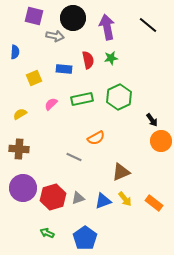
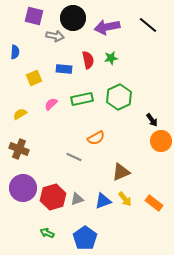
purple arrow: rotated 90 degrees counterclockwise
brown cross: rotated 18 degrees clockwise
gray triangle: moved 1 px left, 1 px down
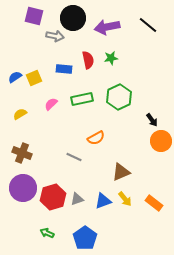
blue semicircle: moved 25 px down; rotated 128 degrees counterclockwise
brown cross: moved 3 px right, 4 px down
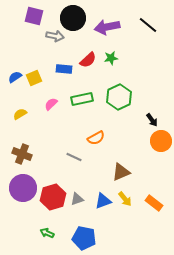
red semicircle: rotated 60 degrees clockwise
brown cross: moved 1 px down
blue pentagon: moved 1 px left; rotated 25 degrees counterclockwise
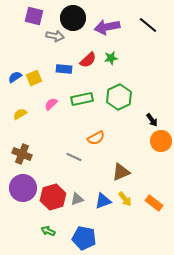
green arrow: moved 1 px right, 2 px up
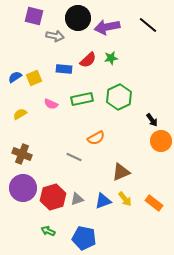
black circle: moved 5 px right
pink semicircle: rotated 112 degrees counterclockwise
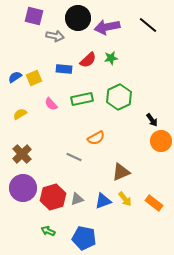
pink semicircle: rotated 24 degrees clockwise
brown cross: rotated 24 degrees clockwise
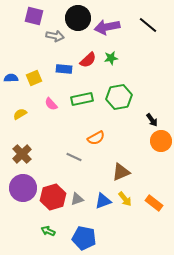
blue semicircle: moved 4 px left, 1 px down; rotated 32 degrees clockwise
green hexagon: rotated 15 degrees clockwise
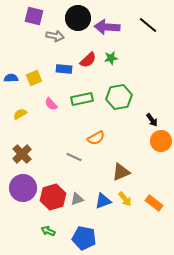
purple arrow: rotated 15 degrees clockwise
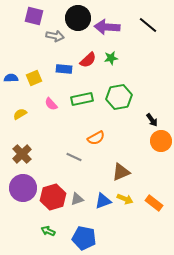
yellow arrow: rotated 28 degrees counterclockwise
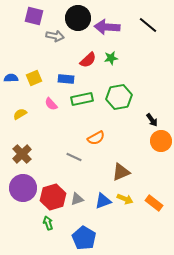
blue rectangle: moved 2 px right, 10 px down
green arrow: moved 8 px up; rotated 48 degrees clockwise
blue pentagon: rotated 20 degrees clockwise
